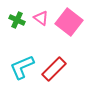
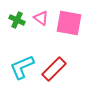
pink square: moved 1 px down; rotated 28 degrees counterclockwise
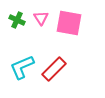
pink triangle: rotated 21 degrees clockwise
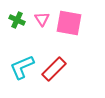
pink triangle: moved 1 px right, 1 px down
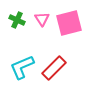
pink square: rotated 24 degrees counterclockwise
red rectangle: moved 1 px up
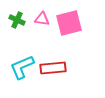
pink triangle: rotated 49 degrees counterclockwise
red rectangle: moved 1 px left; rotated 40 degrees clockwise
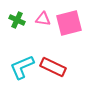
pink triangle: moved 1 px right
red rectangle: moved 1 px up; rotated 30 degrees clockwise
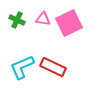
pink square: rotated 12 degrees counterclockwise
